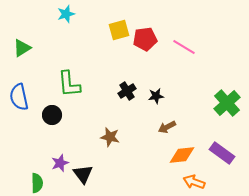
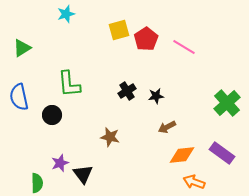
red pentagon: moved 1 px right; rotated 25 degrees counterclockwise
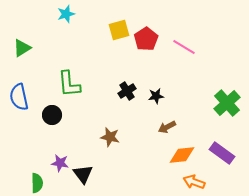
purple star: rotated 30 degrees clockwise
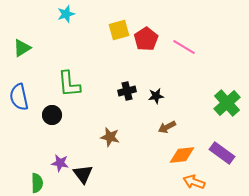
black cross: rotated 18 degrees clockwise
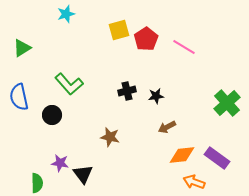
green L-shape: rotated 36 degrees counterclockwise
purple rectangle: moved 5 px left, 5 px down
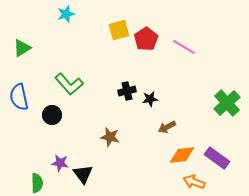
black star: moved 6 px left, 3 px down
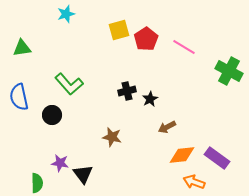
green triangle: rotated 24 degrees clockwise
black star: rotated 21 degrees counterclockwise
green cross: moved 2 px right, 32 px up; rotated 20 degrees counterclockwise
brown star: moved 2 px right
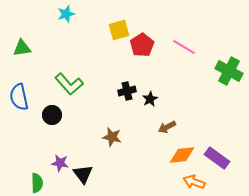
red pentagon: moved 4 px left, 6 px down
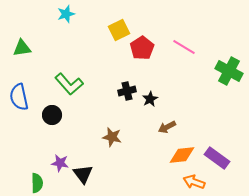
yellow square: rotated 10 degrees counterclockwise
red pentagon: moved 3 px down
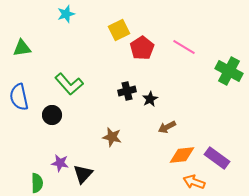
black triangle: rotated 20 degrees clockwise
